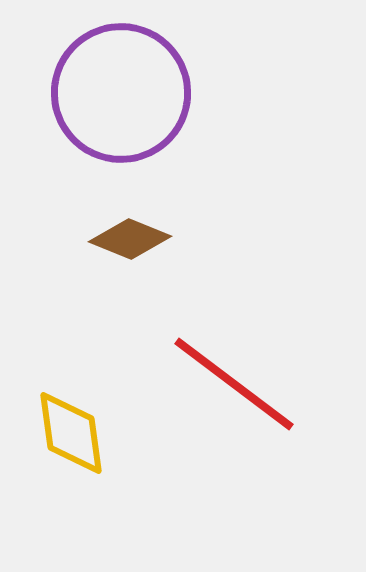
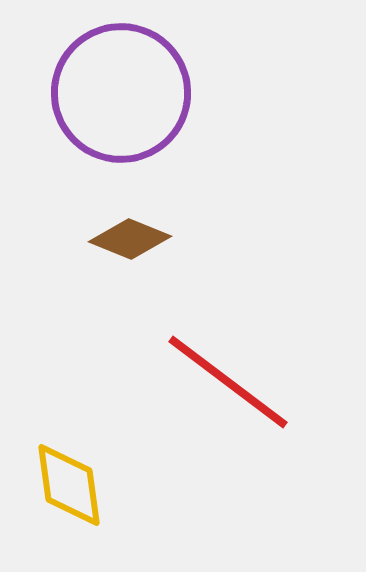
red line: moved 6 px left, 2 px up
yellow diamond: moved 2 px left, 52 px down
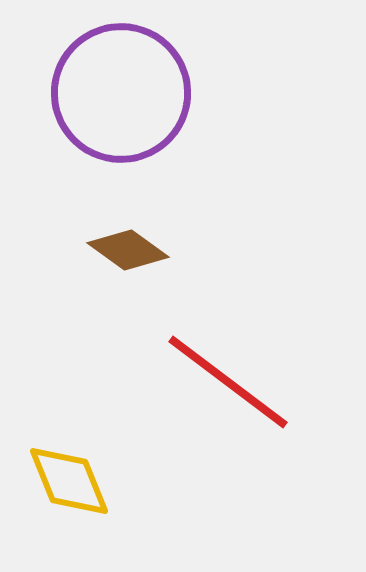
brown diamond: moved 2 px left, 11 px down; rotated 14 degrees clockwise
yellow diamond: moved 4 px up; rotated 14 degrees counterclockwise
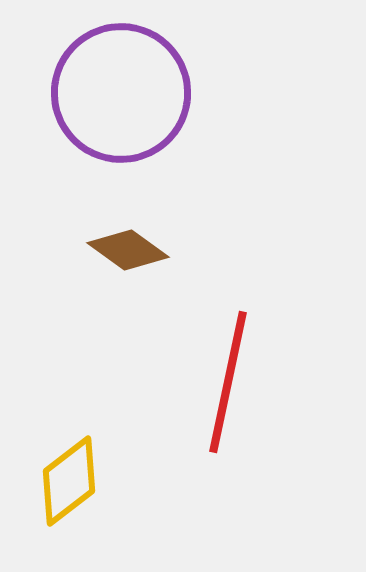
red line: rotated 65 degrees clockwise
yellow diamond: rotated 74 degrees clockwise
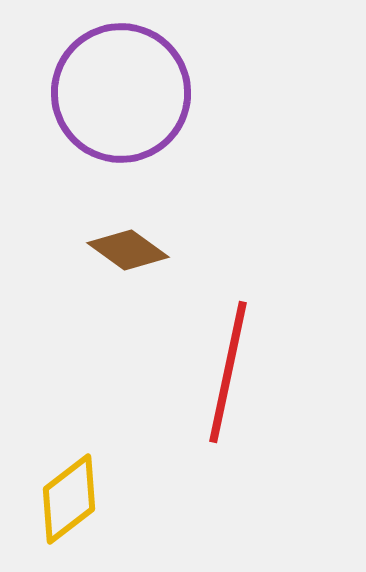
red line: moved 10 px up
yellow diamond: moved 18 px down
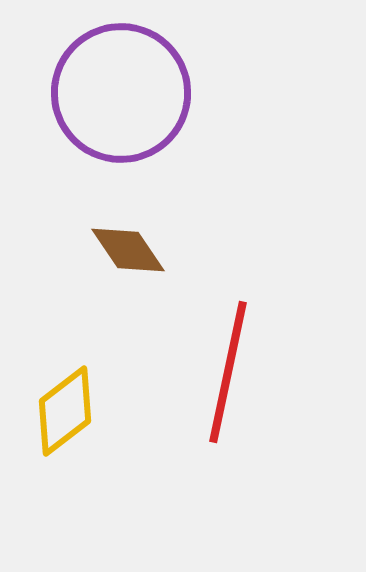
brown diamond: rotated 20 degrees clockwise
yellow diamond: moved 4 px left, 88 px up
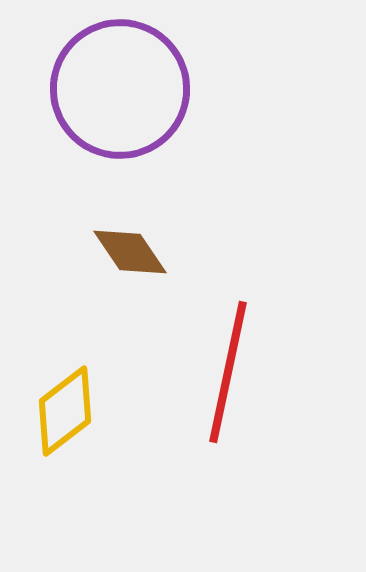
purple circle: moved 1 px left, 4 px up
brown diamond: moved 2 px right, 2 px down
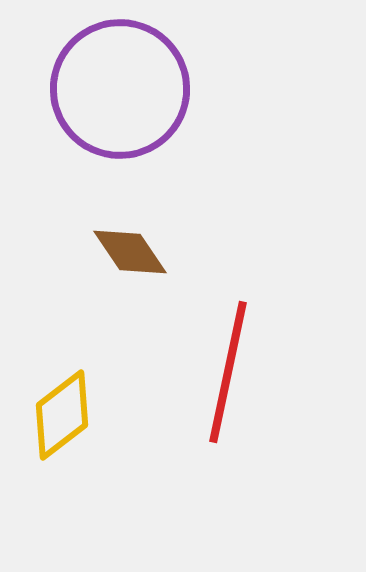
yellow diamond: moved 3 px left, 4 px down
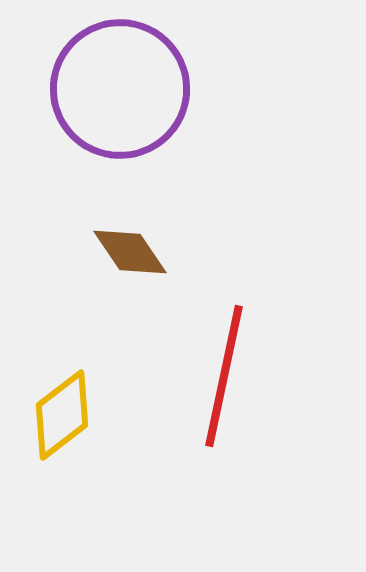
red line: moved 4 px left, 4 px down
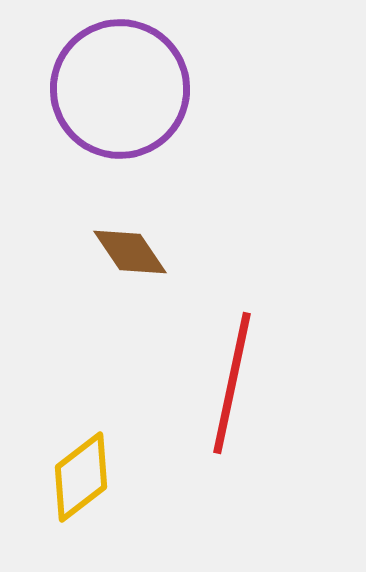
red line: moved 8 px right, 7 px down
yellow diamond: moved 19 px right, 62 px down
